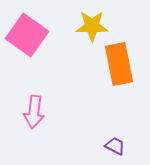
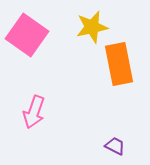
yellow star: moved 1 px down; rotated 12 degrees counterclockwise
pink arrow: rotated 12 degrees clockwise
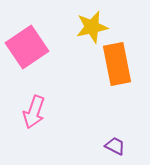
pink square: moved 12 px down; rotated 21 degrees clockwise
orange rectangle: moved 2 px left
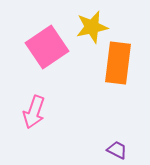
pink square: moved 20 px right
orange rectangle: moved 1 px right, 1 px up; rotated 18 degrees clockwise
purple trapezoid: moved 2 px right, 4 px down
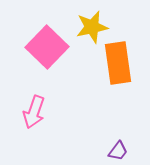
pink square: rotated 12 degrees counterclockwise
orange rectangle: rotated 15 degrees counterclockwise
purple trapezoid: moved 1 px right, 1 px down; rotated 100 degrees clockwise
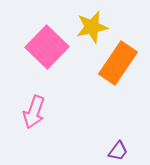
orange rectangle: rotated 42 degrees clockwise
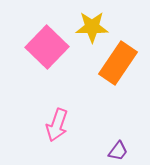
yellow star: rotated 12 degrees clockwise
pink arrow: moved 23 px right, 13 px down
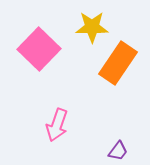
pink square: moved 8 px left, 2 px down
